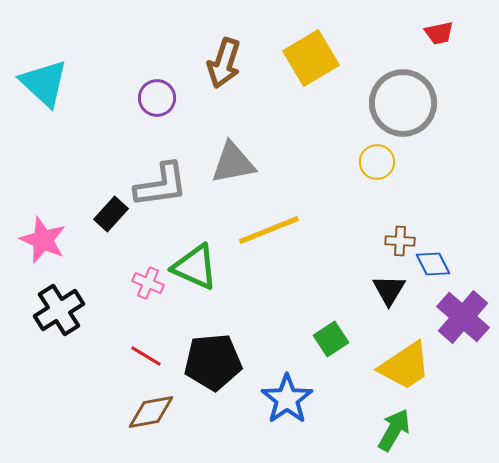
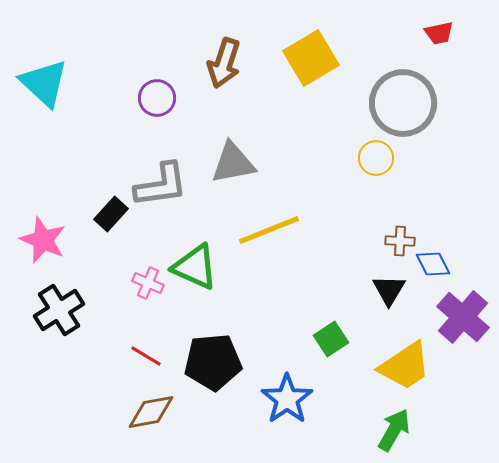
yellow circle: moved 1 px left, 4 px up
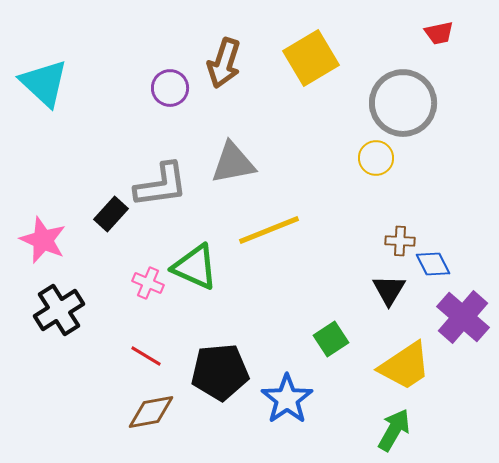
purple circle: moved 13 px right, 10 px up
black pentagon: moved 7 px right, 10 px down
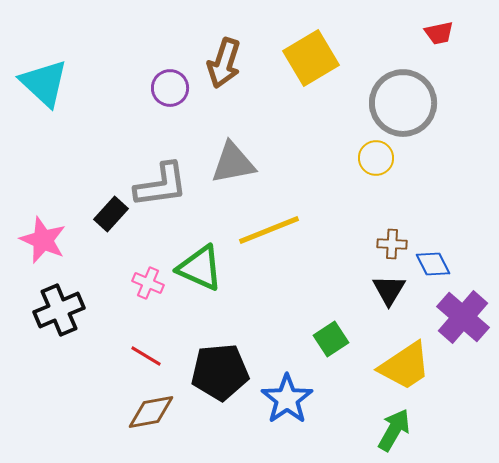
brown cross: moved 8 px left, 3 px down
green triangle: moved 5 px right, 1 px down
black cross: rotated 9 degrees clockwise
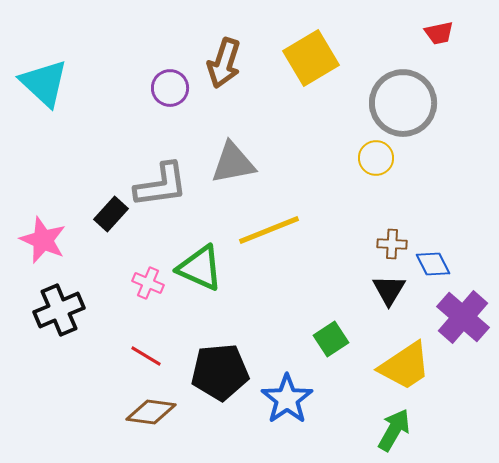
brown diamond: rotated 18 degrees clockwise
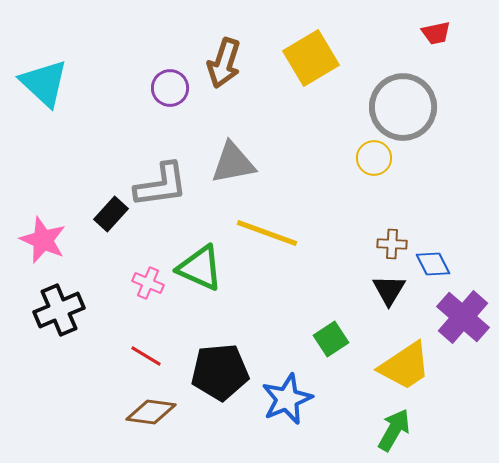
red trapezoid: moved 3 px left
gray circle: moved 4 px down
yellow circle: moved 2 px left
yellow line: moved 2 px left, 3 px down; rotated 42 degrees clockwise
blue star: rotated 12 degrees clockwise
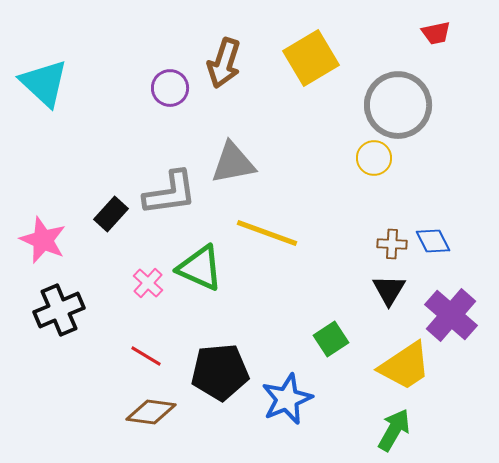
gray circle: moved 5 px left, 2 px up
gray L-shape: moved 9 px right, 8 px down
blue diamond: moved 23 px up
pink cross: rotated 20 degrees clockwise
purple cross: moved 12 px left, 2 px up
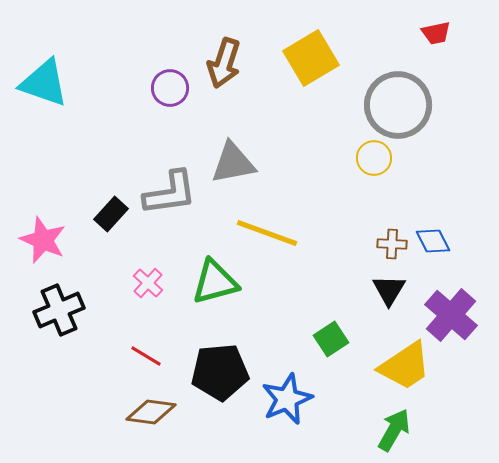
cyan triangle: rotated 24 degrees counterclockwise
green triangle: moved 15 px right, 14 px down; rotated 39 degrees counterclockwise
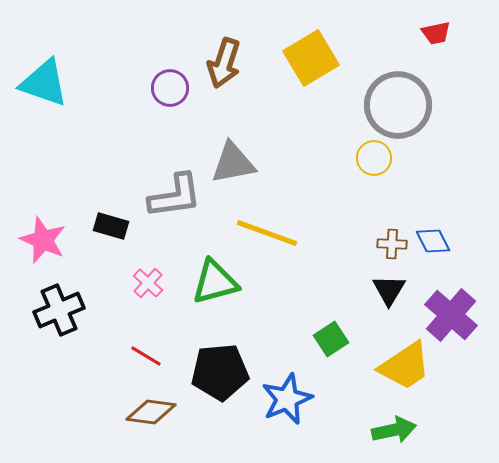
gray L-shape: moved 5 px right, 3 px down
black rectangle: moved 12 px down; rotated 64 degrees clockwise
green arrow: rotated 48 degrees clockwise
